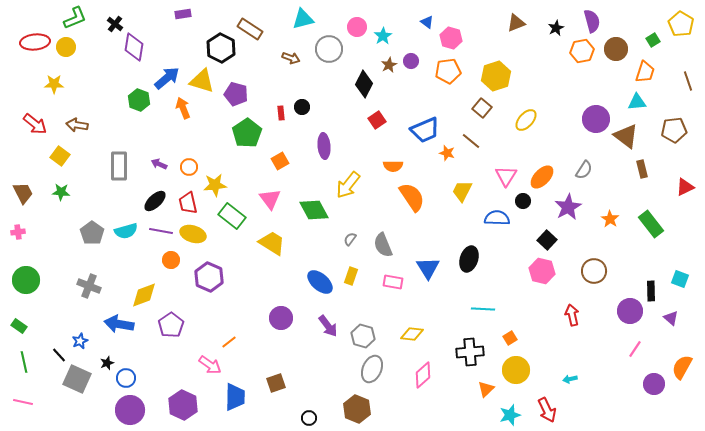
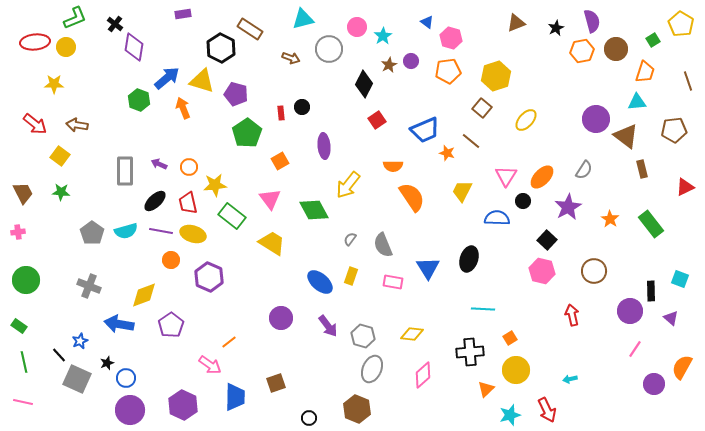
gray rectangle at (119, 166): moved 6 px right, 5 px down
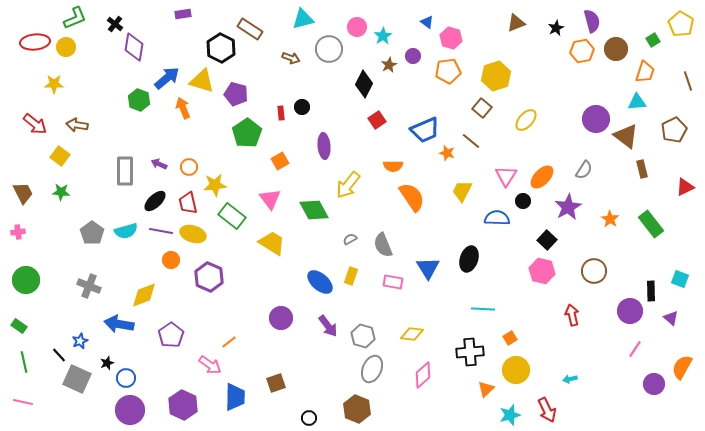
purple circle at (411, 61): moved 2 px right, 5 px up
brown pentagon at (674, 130): rotated 20 degrees counterclockwise
gray semicircle at (350, 239): rotated 24 degrees clockwise
purple pentagon at (171, 325): moved 10 px down
